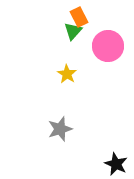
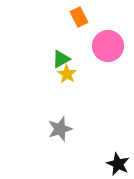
green triangle: moved 12 px left, 28 px down; rotated 18 degrees clockwise
black star: moved 2 px right
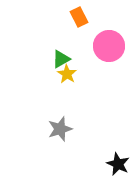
pink circle: moved 1 px right
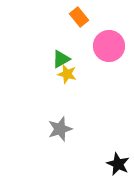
orange rectangle: rotated 12 degrees counterclockwise
yellow star: rotated 18 degrees counterclockwise
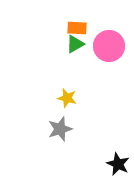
orange rectangle: moved 2 px left, 11 px down; rotated 48 degrees counterclockwise
green triangle: moved 14 px right, 15 px up
yellow star: moved 24 px down
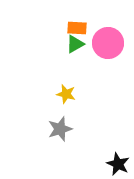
pink circle: moved 1 px left, 3 px up
yellow star: moved 1 px left, 4 px up
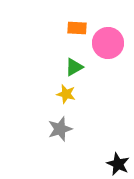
green triangle: moved 1 px left, 23 px down
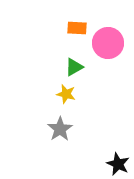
gray star: rotated 15 degrees counterclockwise
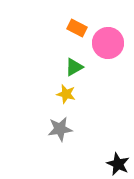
orange rectangle: rotated 24 degrees clockwise
gray star: rotated 25 degrees clockwise
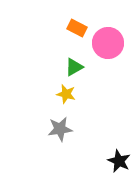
black star: moved 1 px right, 3 px up
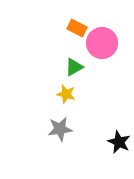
pink circle: moved 6 px left
black star: moved 19 px up
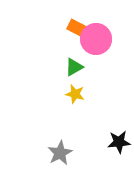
pink circle: moved 6 px left, 4 px up
yellow star: moved 9 px right
gray star: moved 24 px down; rotated 20 degrees counterclockwise
black star: rotated 30 degrees counterclockwise
